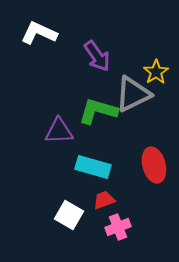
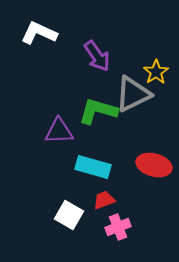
red ellipse: rotated 60 degrees counterclockwise
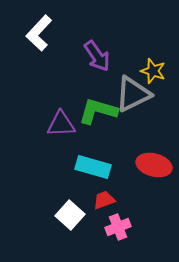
white L-shape: rotated 72 degrees counterclockwise
yellow star: moved 3 px left, 1 px up; rotated 20 degrees counterclockwise
purple triangle: moved 2 px right, 7 px up
white square: moved 1 px right; rotated 12 degrees clockwise
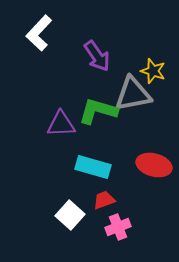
gray triangle: rotated 15 degrees clockwise
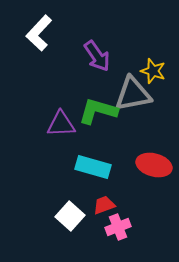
red trapezoid: moved 5 px down
white square: moved 1 px down
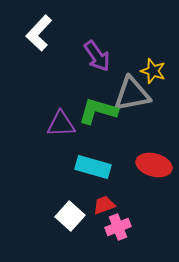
gray triangle: moved 1 px left
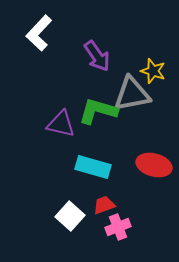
purple triangle: rotated 16 degrees clockwise
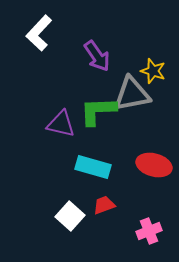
green L-shape: rotated 18 degrees counterclockwise
pink cross: moved 31 px right, 4 px down
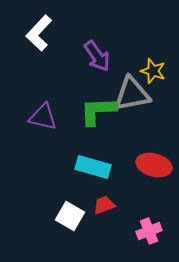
purple triangle: moved 18 px left, 7 px up
white square: rotated 12 degrees counterclockwise
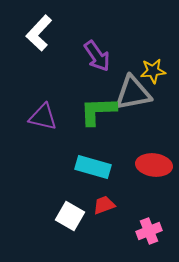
yellow star: rotated 25 degrees counterclockwise
gray triangle: moved 1 px right, 1 px up
red ellipse: rotated 8 degrees counterclockwise
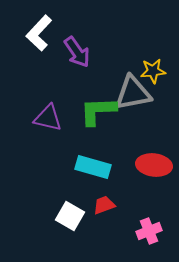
purple arrow: moved 20 px left, 4 px up
purple triangle: moved 5 px right, 1 px down
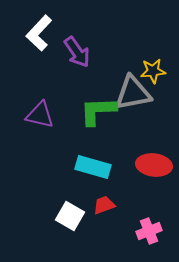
purple triangle: moved 8 px left, 3 px up
